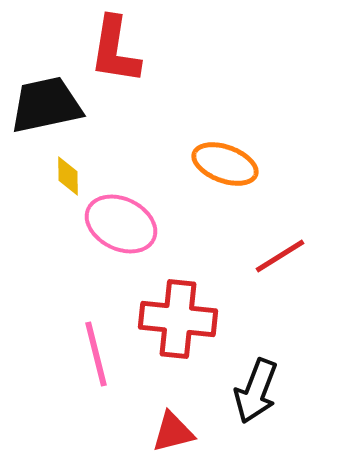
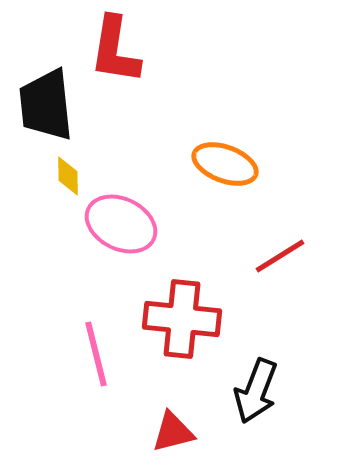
black trapezoid: rotated 84 degrees counterclockwise
red cross: moved 4 px right
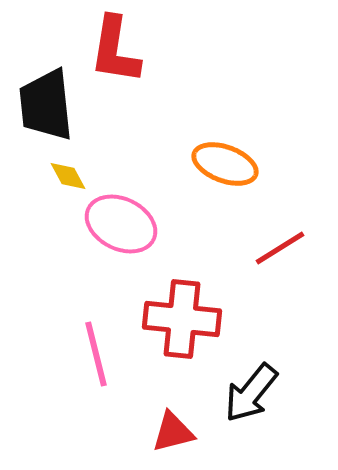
yellow diamond: rotated 27 degrees counterclockwise
red line: moved 8 px up
black arrow: moved 5 px left, 2 px down; rotated 18 degrees clockwise
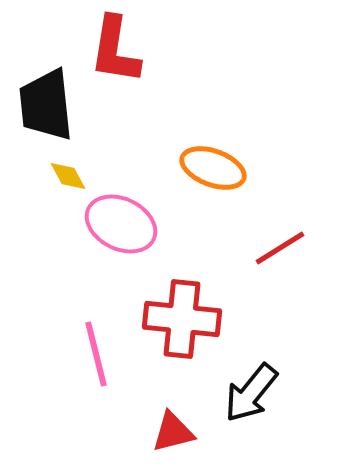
orange ellipse: moved 12 px left, 4 px down
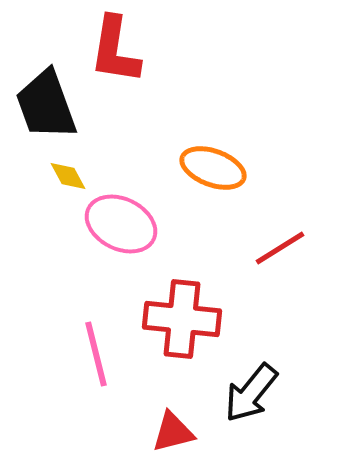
black trapezoid: rotated 14 degrees counterclockwise
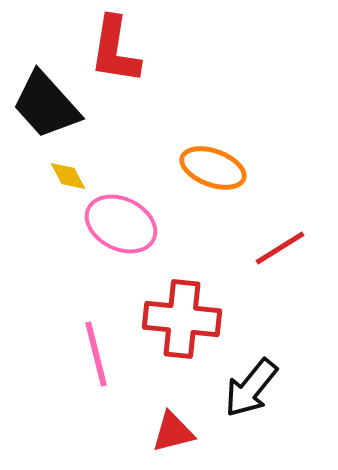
black trapezoid: rotated 22 degrees counterclockwise
black arrow: moved 5 px up
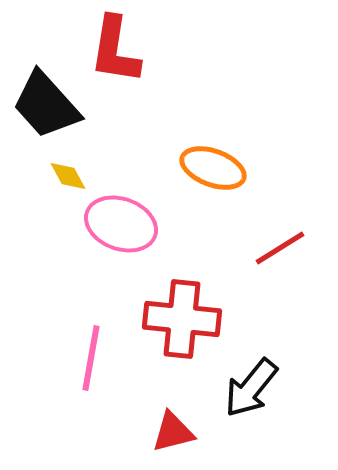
pink ellipse: rotated 6 degrees counterclockwise
pink line: moved 5 px left, 4 px down; rotated 24 degrees clockwise
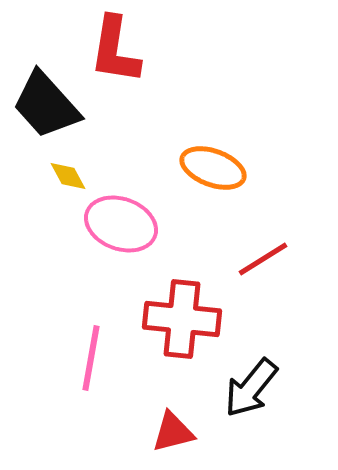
red line: moved 17 px left, 11 px down
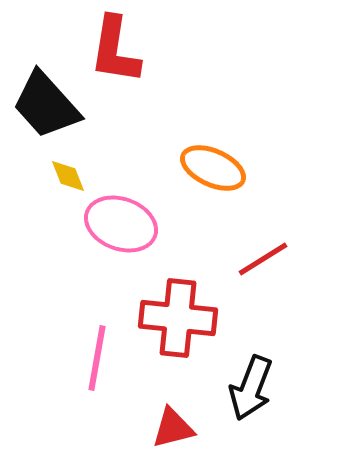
orange ellipse: rotated 4 degrees clockwise
yellow diamond: rotated 6 degrees clockwise
red cross: moved 4 px left, 1 px up
pink line: moved 6 px right
black arrow: rotated 18 degrees counterclockwise
red triangle: moved 4 px up
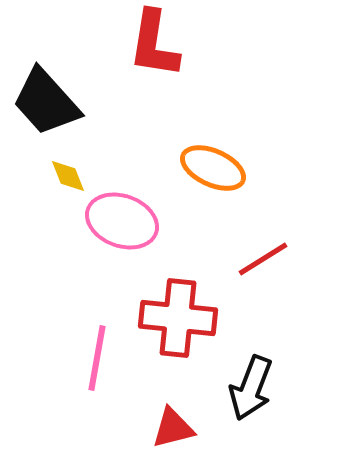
red L-shape: moved 39 px right, 6 px up
black trapezoid: moved 3 px up
pink ellipse: moved 1 px right, 3 px up
